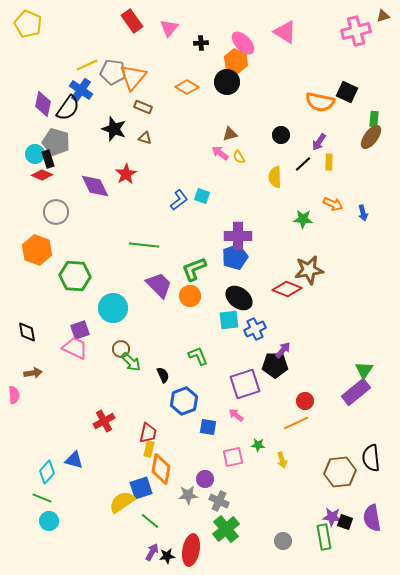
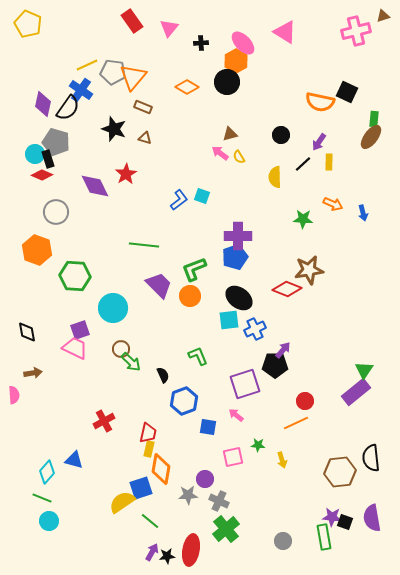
orange hexagon at (236, 61): rotated 10 degrees clockwise
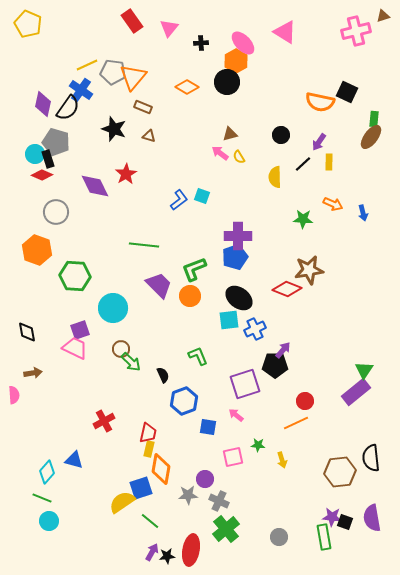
brown triangle at (145, 138): moved 4 px right, 2 px up
gray circle at (283, 541): moved 4 px left, 4 px up
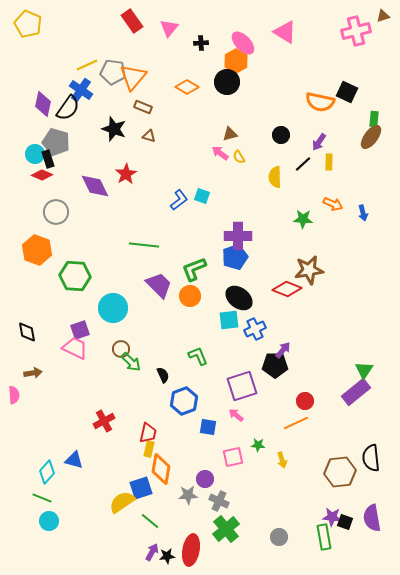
purple square at (245, 384): moved 3 px left, 2 px down
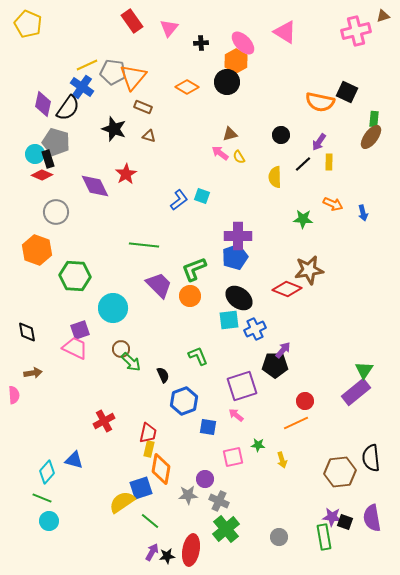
blue cross at (81, 90): moved 1 px right, 3 px up
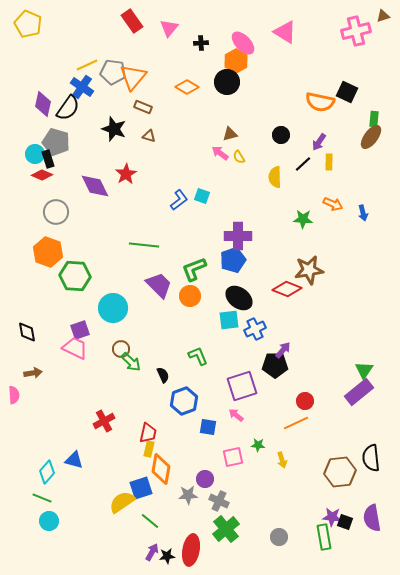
orange hexagon at (37, 250): moved 11 px right, 2 px down
blue pentagon at (235, 257): moved 2 px left, 3 px down
purple rectangle at (356, 392): moved 3 px right
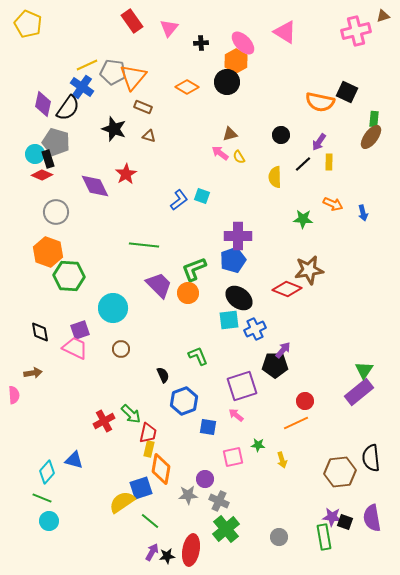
green hexagon at (75, 276): moved 6 px left
orange circle at (190, 296): moved 2 px left, 3 px up
black diamond at (27, 332): moved 13 px right
green arrow at (131, 362): moved 52 px down
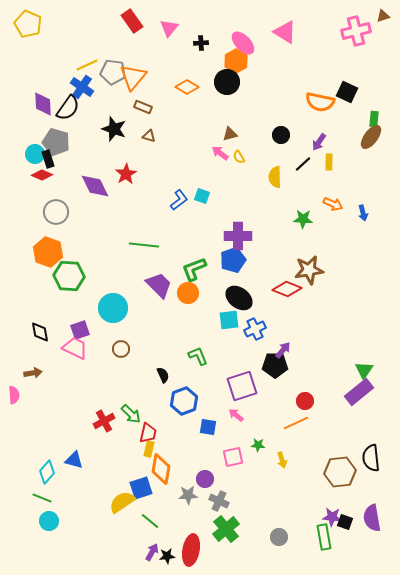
purple diamond at (43, 104): rotated 15 degrees counterclockwise
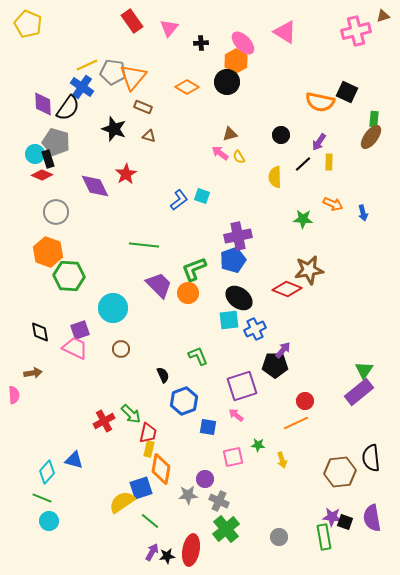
purple cross at (238, 236): rotated 12 degrees counterclockwise
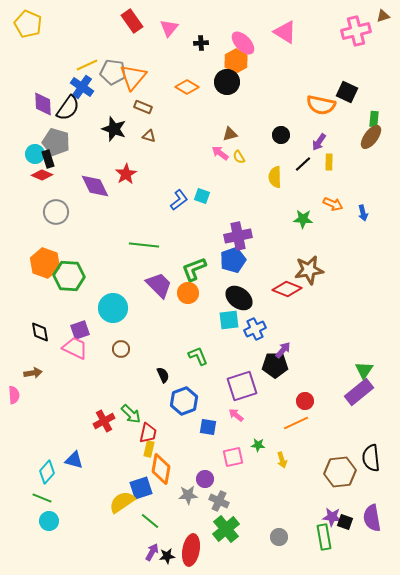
orange semicircle at (320, 102): moved 1 px right, 3 px down
orange hexagon at (48, 252): moved 3 px left, 11 px down
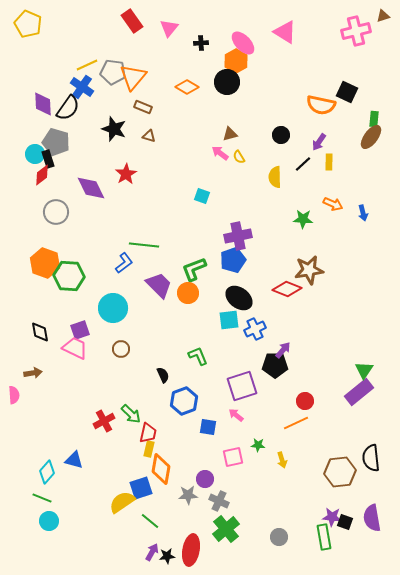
red diamond at (42, 175): rotated 60 degrees counterclockwise
purple diamond at (95, 186): moved 4 px left, 2 px down
blue L-shape at (179, 200): moved 55 px left, 63 px down
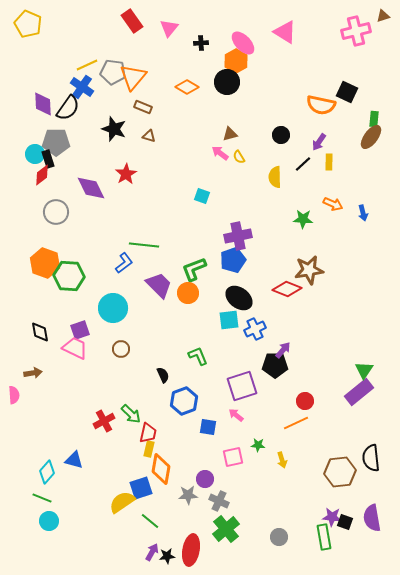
gray pentagon at (56, 142): rotated 16 degrees counterclockwise
